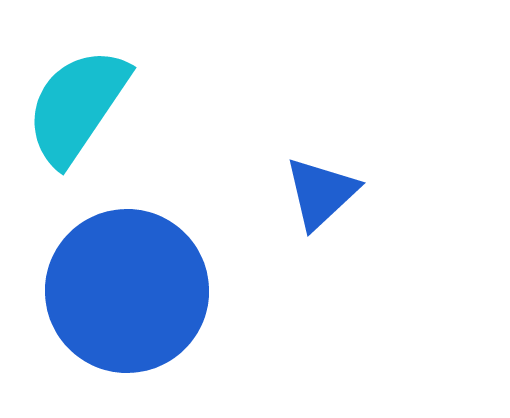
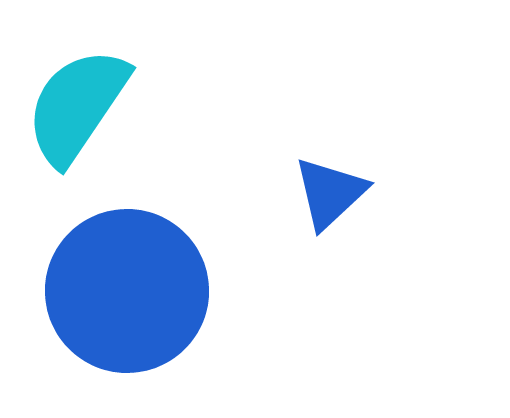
blue triangle: moved 9 px right
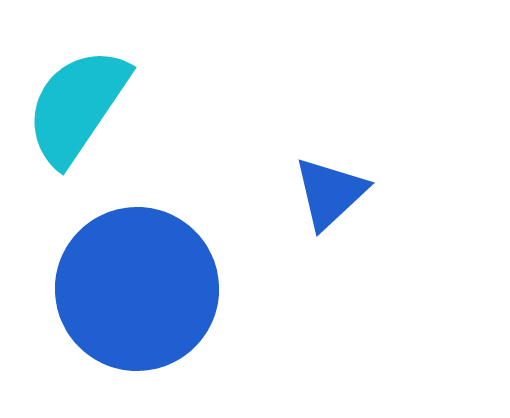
blue circle: moved 10 px right, 2 px up
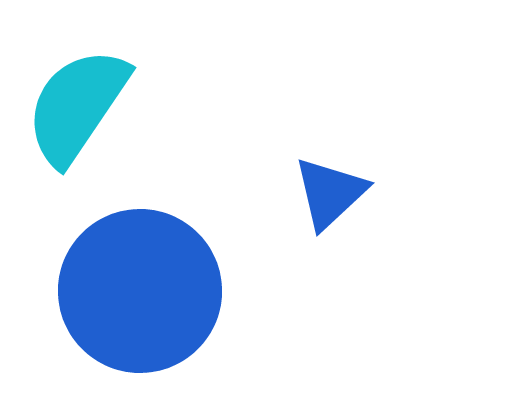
blue circle: moved 3 px right, 2 px down
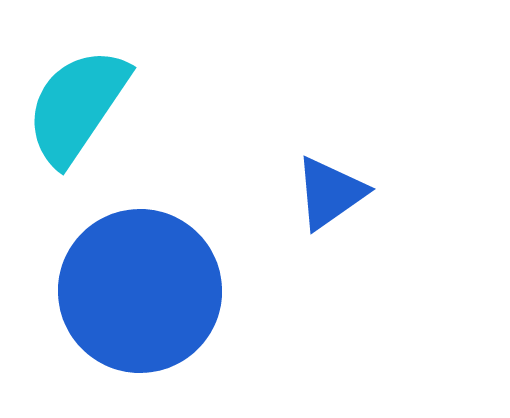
blue triangle: rotated 8 degrees clockwise
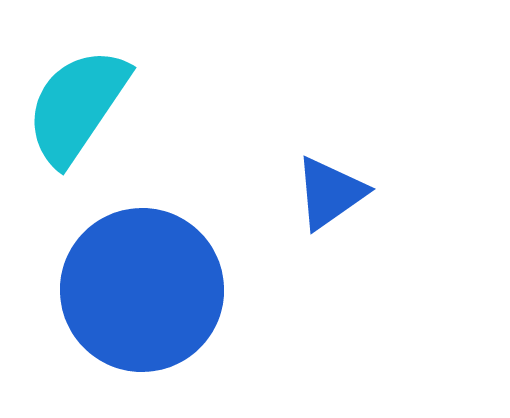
blue circle: moved 2 px right, 1 px up
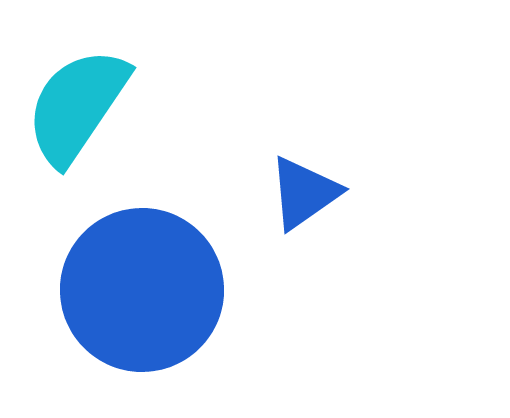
blue triangle: moved 26 px left
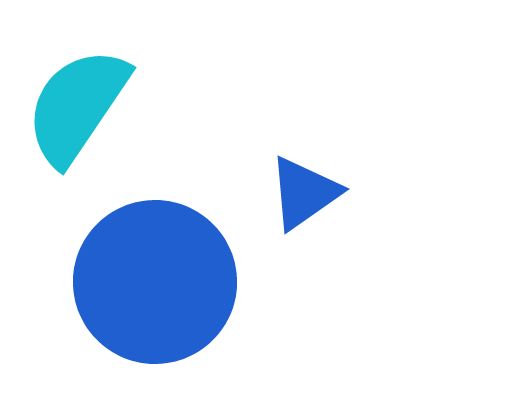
blue circle: moved 13 px right, 8 px up
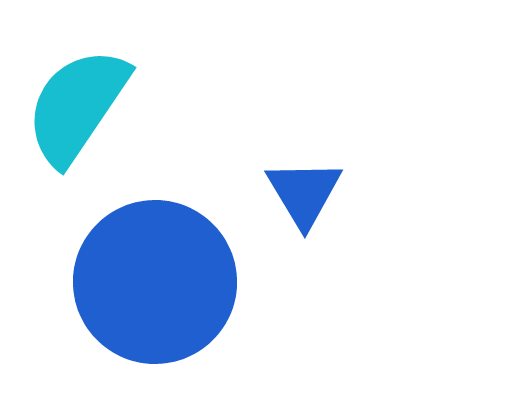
blue triangle: rotated 26 degrees counterclockwise
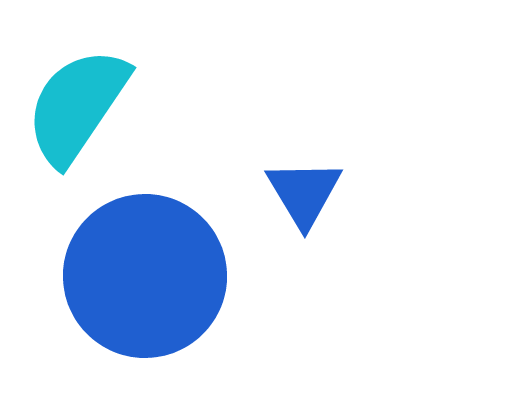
blue circle: moved 10 px left, 6 px up
